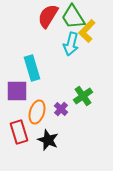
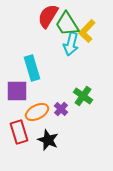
green trapezoid: moved 6 px left, 7 px down
green cross: rotated 18 degrees counterclockwise
orange ellipse: rotated 45 degrees clockwise
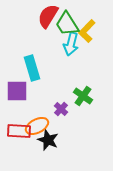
orange ellipse: moved 14 px down
red rectangle: moved 1 px up; rotated 70 degrees counterclockwise
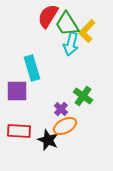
orange ellipse: moved 28 px right
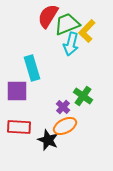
green trapezoid: rotated 100 degrees clockwise
purple cross: moved 2 px right, 2 px up
red rectangle: moved 4 px up
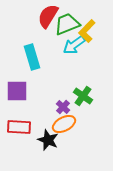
cyan arrow: moved 3 px right, 1 px down; rotated 40 degrees clockwise
cyan rectangle: moved 11 px up
orange ellipse: moved 1 px left, 2 px up
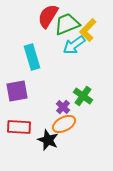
yellow L-shape: moved 1 px right, 1 px up
purple square: rotated 10 degrees counterclockwise
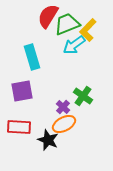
purple square: moved 5 px right
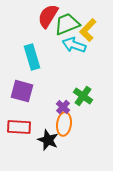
cyan arrow: rotated 55 degrees clockwise
purple square: rotated 25 degrees clockwise
orange ellipse: rotated 55 degrees counterclockwise
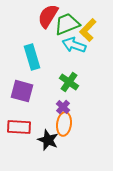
green cross: moved 14 px left, 14 px up
